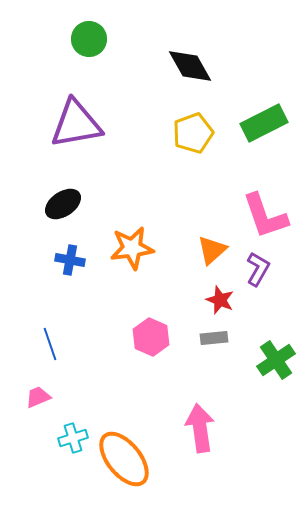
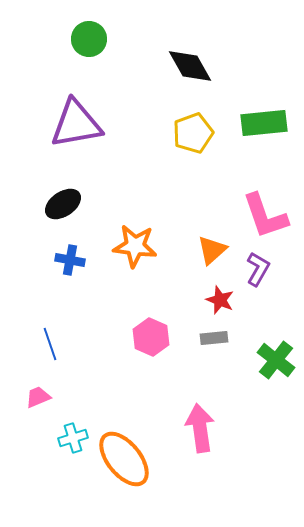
green rectangle: rotated 21 degrees clockwise
orange star: moved 3 px right, 2 px up; rotated 15 degrees clockwise
green cross: rotated 18 degrees counterclockwise
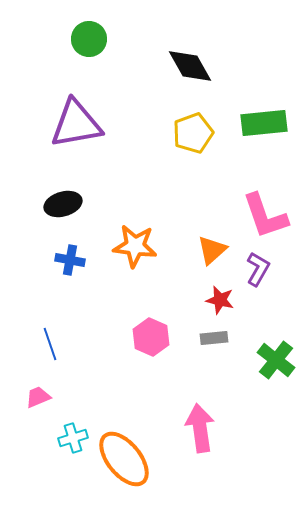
black ellipse: rotated 18 degrees clockwise
red star: rotated 8 degrees counterclockwise
